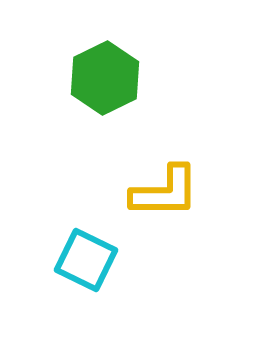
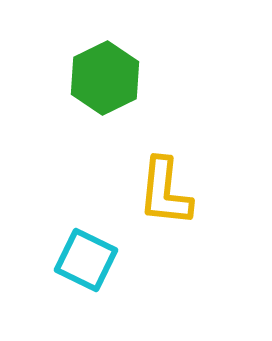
yellow L-shape: rotated 96 degrees clockwise
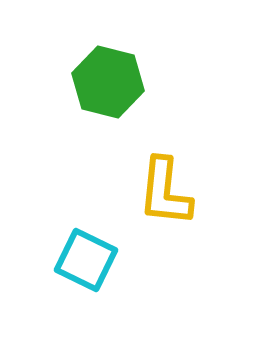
green hexagon: moved 3 px right, 4 px down; rotated 20 degrees counterclockwise
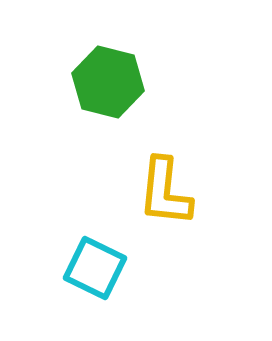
cyan square: moved 9 px right, 8 px down
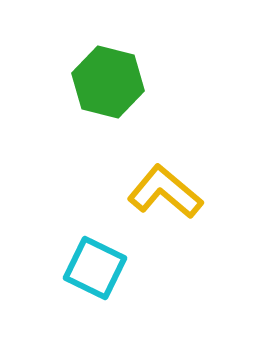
yellow L-shape: rotated 124 degrees clockwise
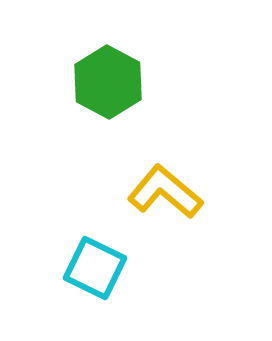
green hexagon: rotated 14 degrees clockwise
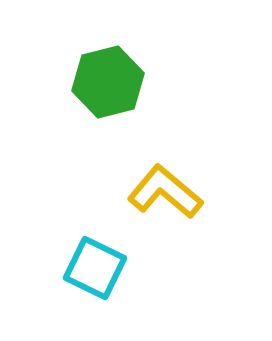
green hexagon: rotated 18 degrees clockwise
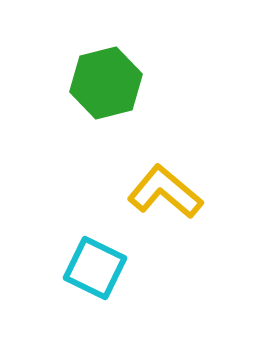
green hexagon: moved 2 px left, 1 px down
